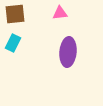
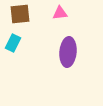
brown square: moved 5 px right
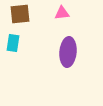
pink triangle: moved 2 px right
cyan rectangle: rotated 18 degrees counterclockwise
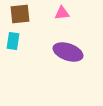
cyan rectangle: moved 2 px up
purple ellipse: rotated 76 degrees counterclockwise
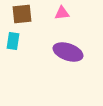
brown square: moved 2 px right
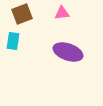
brown square: rotated 15 degrees counterclockwise
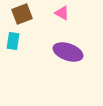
pink triangle: rotated 35 degrees clockwise
